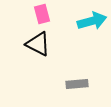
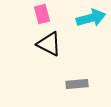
cyan arrow: moved 1 px left, 3 px up
black triangle: moved 11 px right
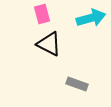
gray rectangle: rotated 25 degrees clockwise
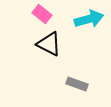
pink rectangle: rotated 36 degrees counterclockwise
cyan arrow: moved 2 px left, 1 px down
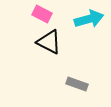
pink rectangle: rotated 12 degrees counterclockwise
black triangle: moved 2 px up
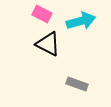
cyan arrow: moved 8 px left, 2 px down
black triangle: moved 1 px left, 2 px down
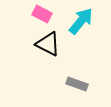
cyan arrow: rotated 36 degrees counterclockwise
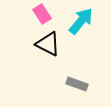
pink rectangle: rotated 30 degrees clockwise
